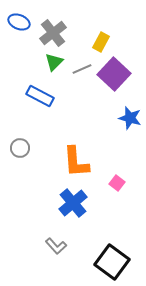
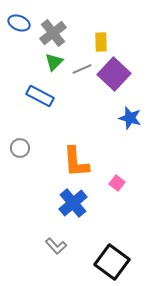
blue ellipse: moved 1 px down
yellow rectangle: rotated 30 degrees counterclockwise
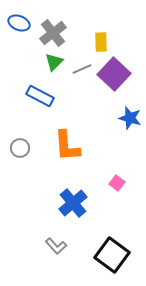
orange L-shape: moved 9 px left, 16 px up
black square: moved 7 px up
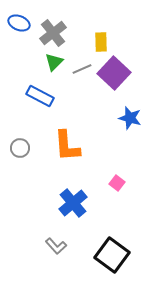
purple square: moved 1 px up
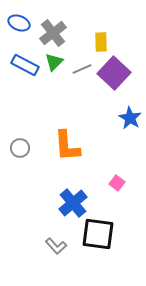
blue rectangle: moved 15 px left, 31 px up
blue star: rotated 15 degrees clockwise
black square: moved 14 px left, 21 px up; rotated 28 degrees counterclockwise
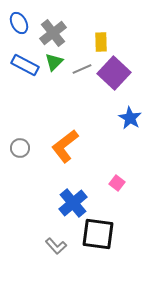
blue ellipse: rotated 40 degrees clockwise
orange L-shape: moved 2 px left; rotated 56 degrees clockwise
